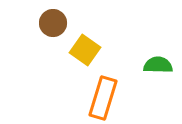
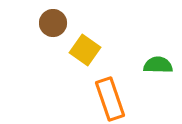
orange rectangle: moved 7 px right, 1 px down; rotated 36 degrees counterclockwise
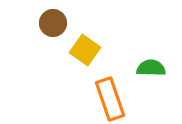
green semicircle: moved 7 px left, 3 px down
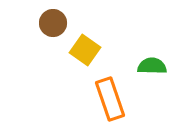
green semicircle: moved 1 px right, 2 px up
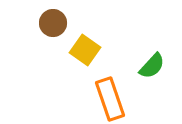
green semicircle: rotated 132 degrees clockwise
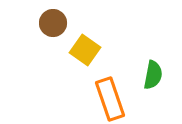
green semicircle: moved 1 px right, 9 px down; rotated 32 degrees counterclockwise
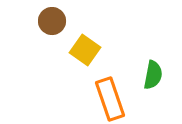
brown circle: moved 1 px left, 2 px up
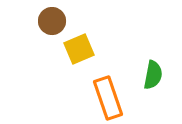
yellow square: moved 6 px left, 1 px up; rotated 32 degrees clockwise
orange rectangle: moved 2 px left, 1 px up
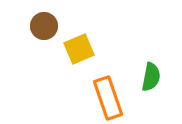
brown circle: moved 8 px left, 5 px down
green semicircle: moved 2 px left, 2 px down
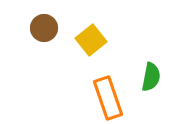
brown circle: moved 2 px down
yellow square: moved 12 px right, 9 px up; rotated 16 degrees counterclockwise
